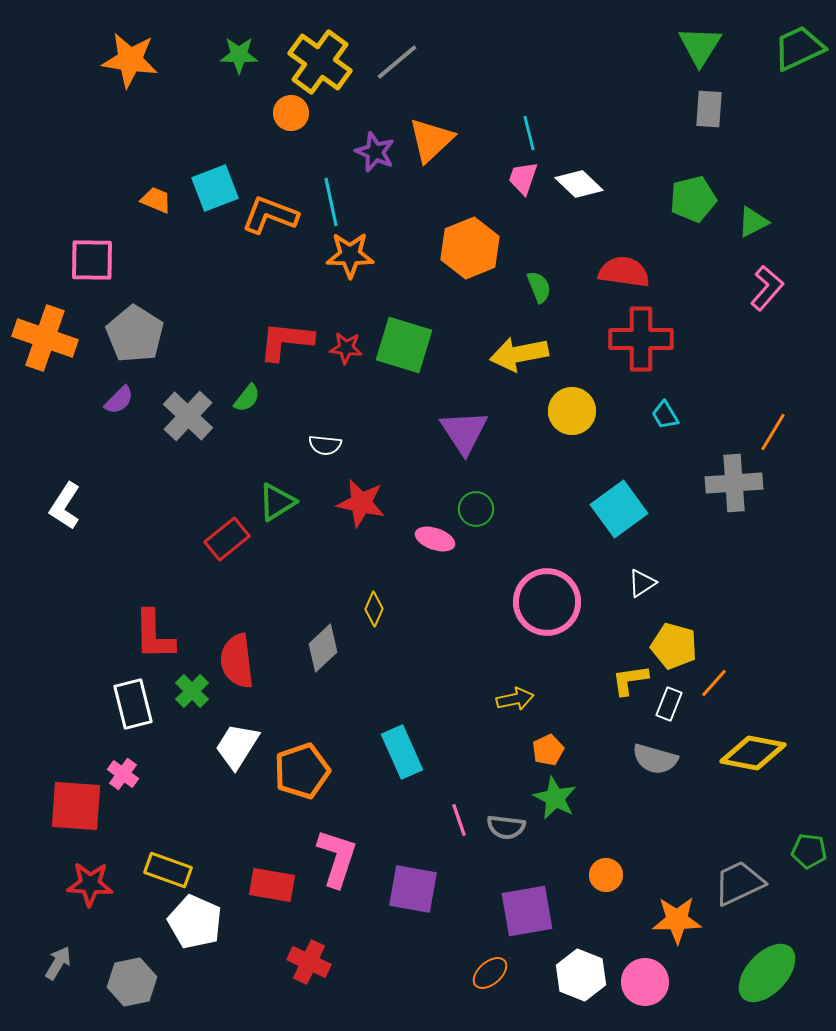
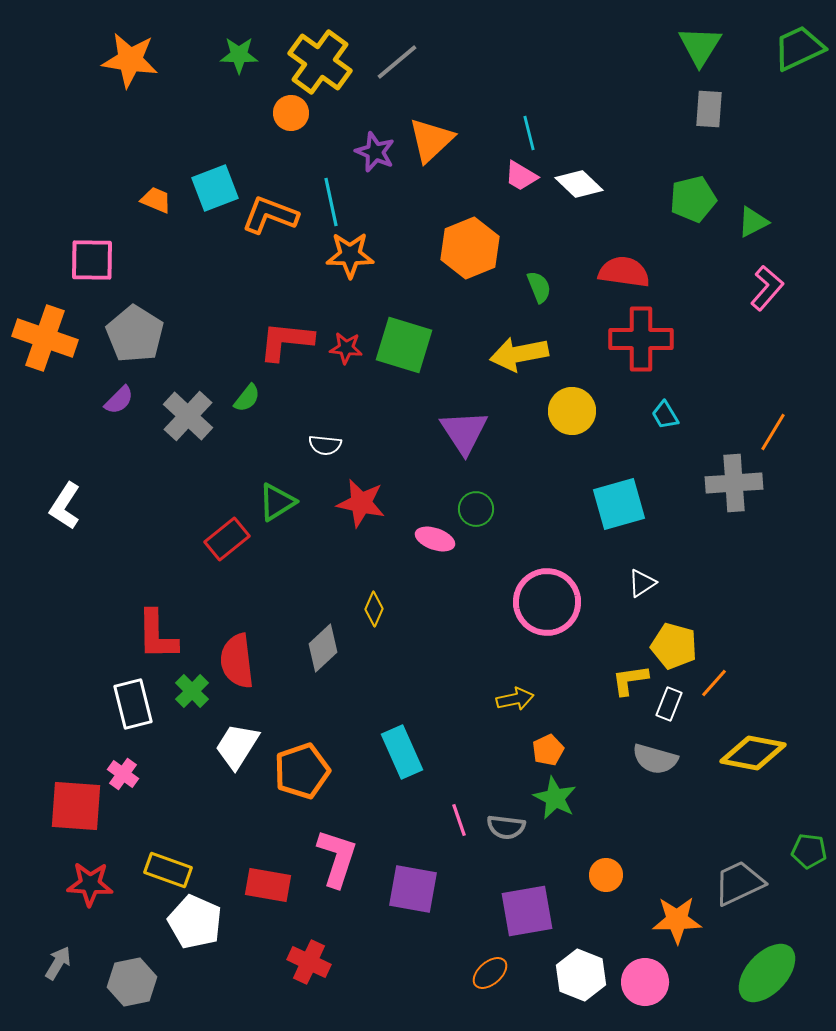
pink trapezoid at (523, 178): moved 2 px left, 2 px up; rotated 78 degrees counterclockwise
cyan square at (619, 509): moved 5 px up; rotated 20 degrees clockwise
red L-shape at (154, 635): moved 3 px right
red rectangle at (272, 885): moved 4 px left
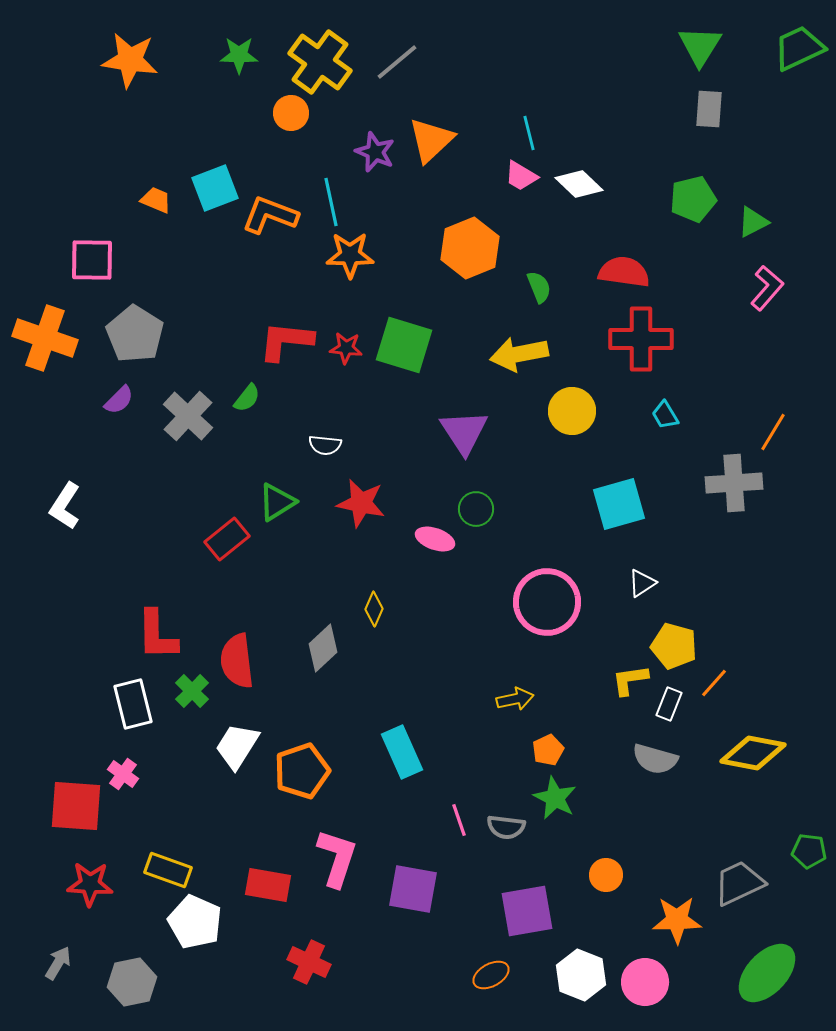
orange ellipse at (490, 973): moved 1 px right, 2 px down; rotated 12 degrees clockwise
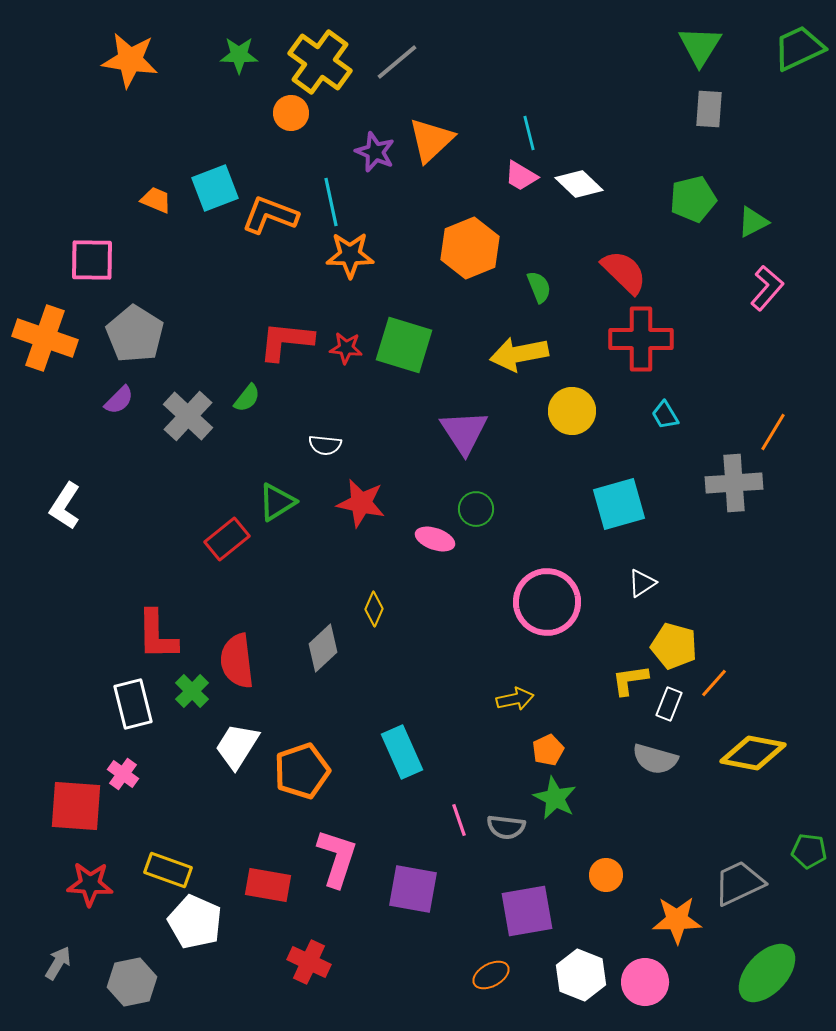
red semicircle at (624, 272): rotated 36 degrees clockwise
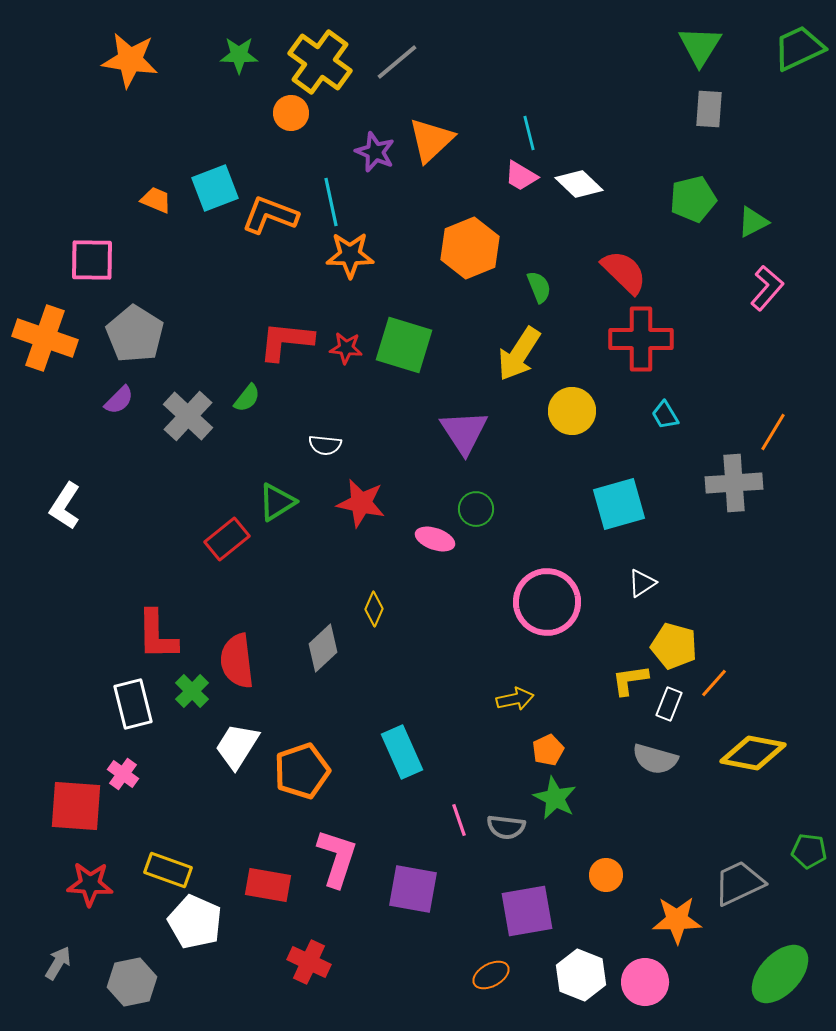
yellow arrow at (519, 354): rotated 46 degrees counterclockwise
green ellipse at (767, 973): moved 13 px right, 1 px down
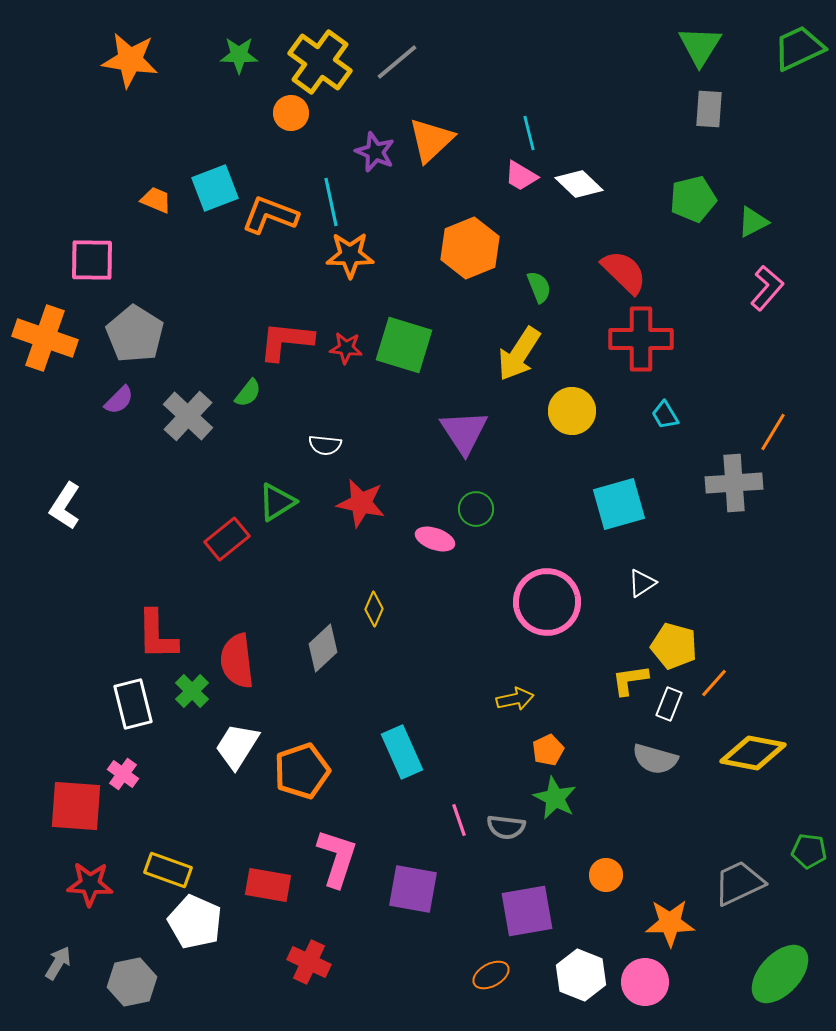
green semicircle at (247, 398): moved 1 px right, 5 px up
orange star at (677, 920): moved 7 px left, 3 px down
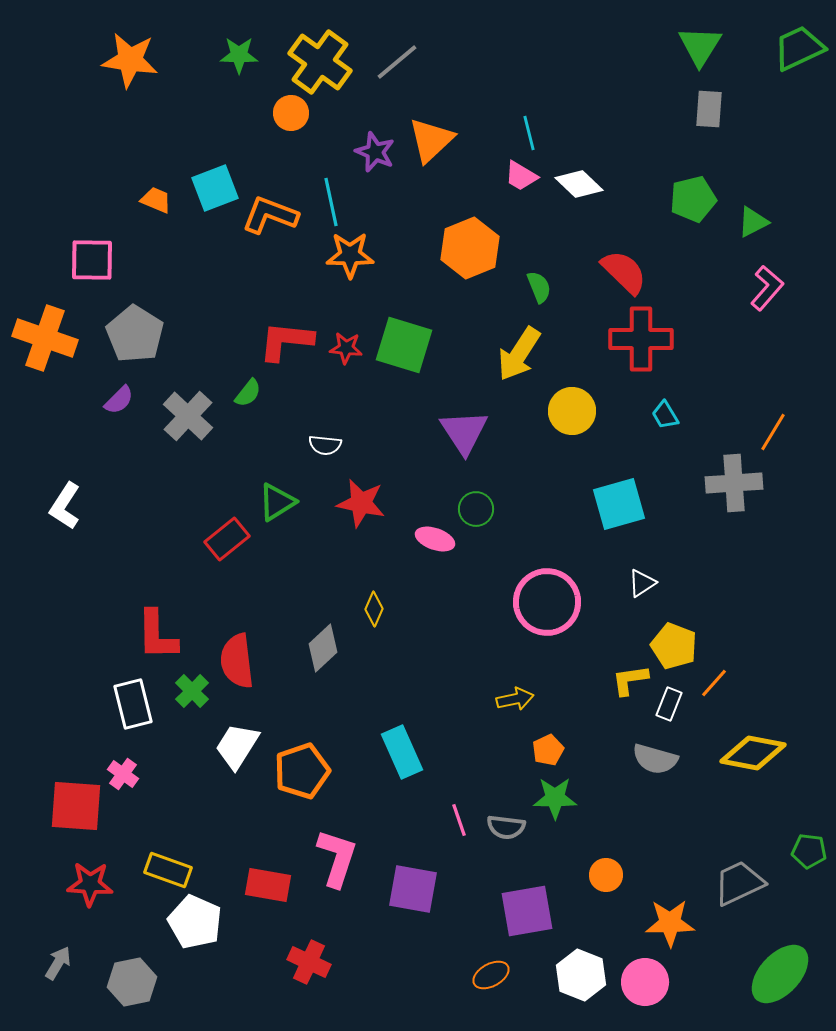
yellow pentagon at (674, 646): rotated 6 degrees clockwise
green star at (555, 798): rotated 27 degrees counterclockwise
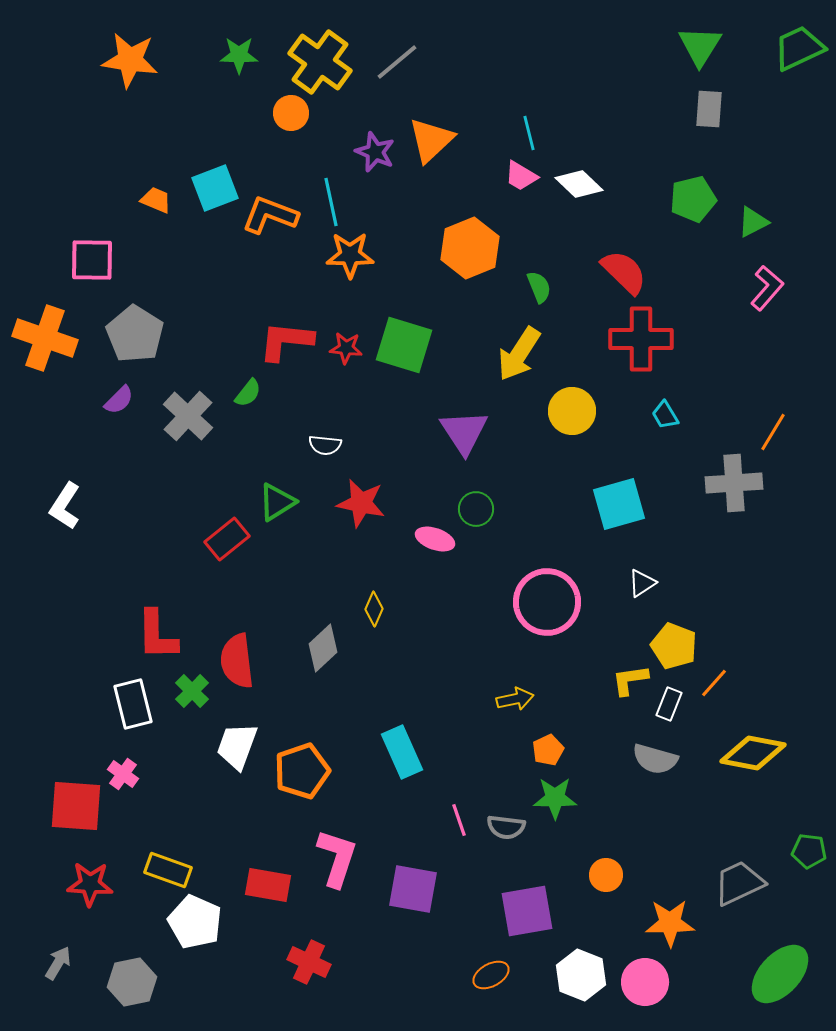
white trapezoid at (237, 746): rotated 12 degrees counterclockwise
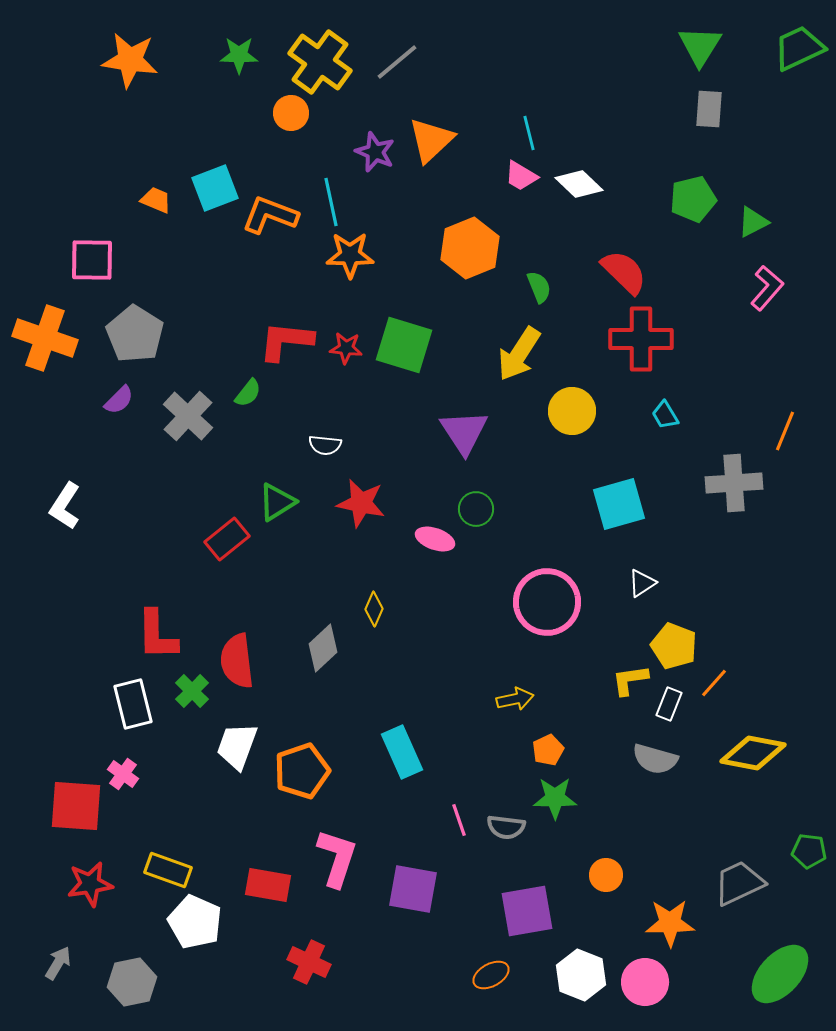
orange line at (773, 432): moved 12 px right, 1 px up; rotated 9 degrees counterclockwise
red star at (90, 884): rotated 12 degrees counterclockwise
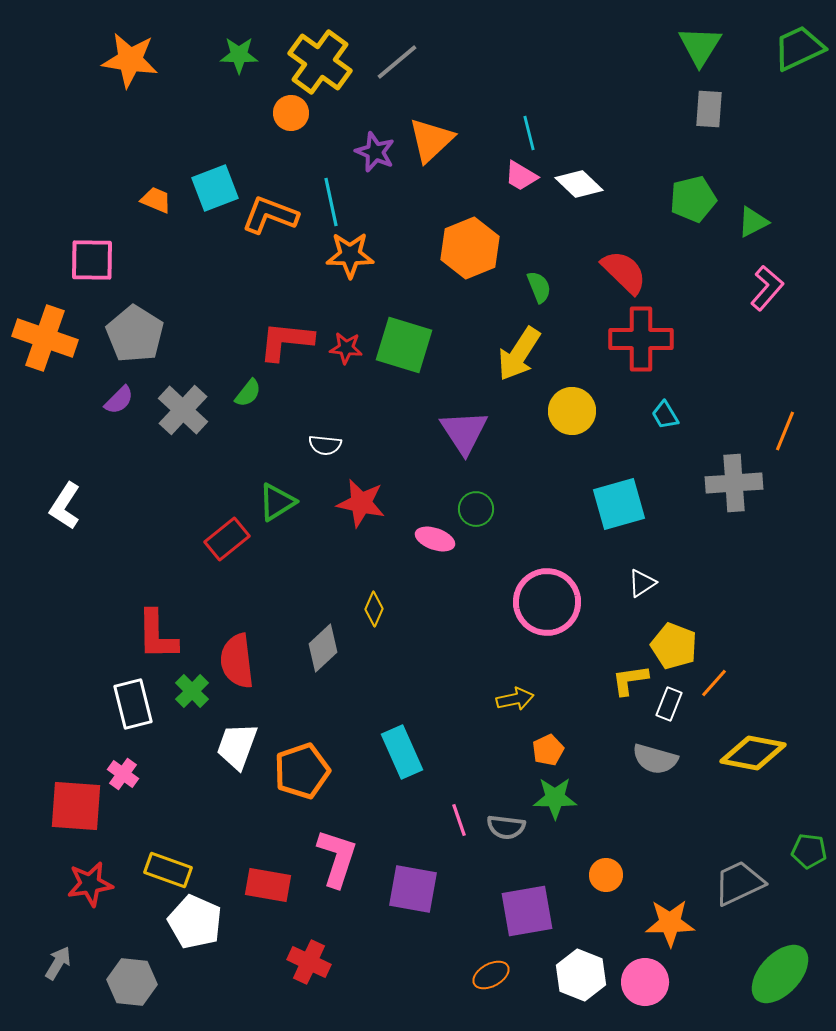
gray cross at (188, 416): moved 5 px left, 6 px up
gray hexagon at (132, 982): rotated 18 degrees clockwise
